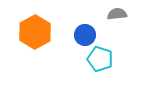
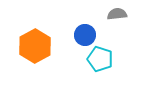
orange hexagon: moved 14 px down
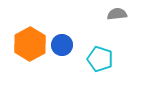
blue circle: moved 23 px left, 10 px down
orange hexagon: moved 5 px left, 2 px up
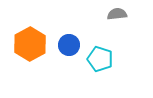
blue circle: moved 7 px right
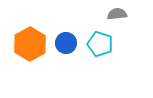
blue circle: moved 3 px left, 2 px up
cyan pentagon: moved 15 px up
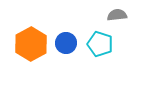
gray semicircle: moved 1 px down
orange hexagon: moved 1 px right
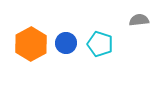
gray semicircle: moved 22 px right, 5 px down
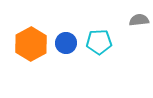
cyan pentagon: moved 1 px left, 2 px up; rotated 20 degrees counterclockwise
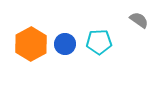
gray semicircle: rotated 42 degrees clockwise
blue circle: moved 1 px left, 1 px down
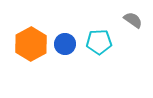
gray semicircle: moved 6 px left
